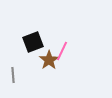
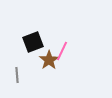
gray line: moved 4 px right
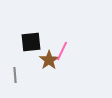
black square: moved 2 px left; rotated 15 degrees clockwise
gray line: moved 2 px left
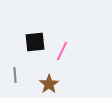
black square: moved 4 px right
brown star: moved 24 px down
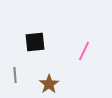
pink line: moved 22 px right
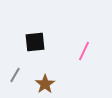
gray line: rotated 35 degrees clockwise
brown star: moved 4 px left
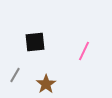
brown star: moved 1 px right
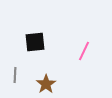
gray line: rotated 28 degrees counterclockwise
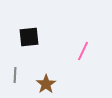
black square: moved 6 px left, 5 px up
pink line: moved 1 px left
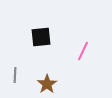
black square: moved 12 px right
brown star: moved 1 px right
